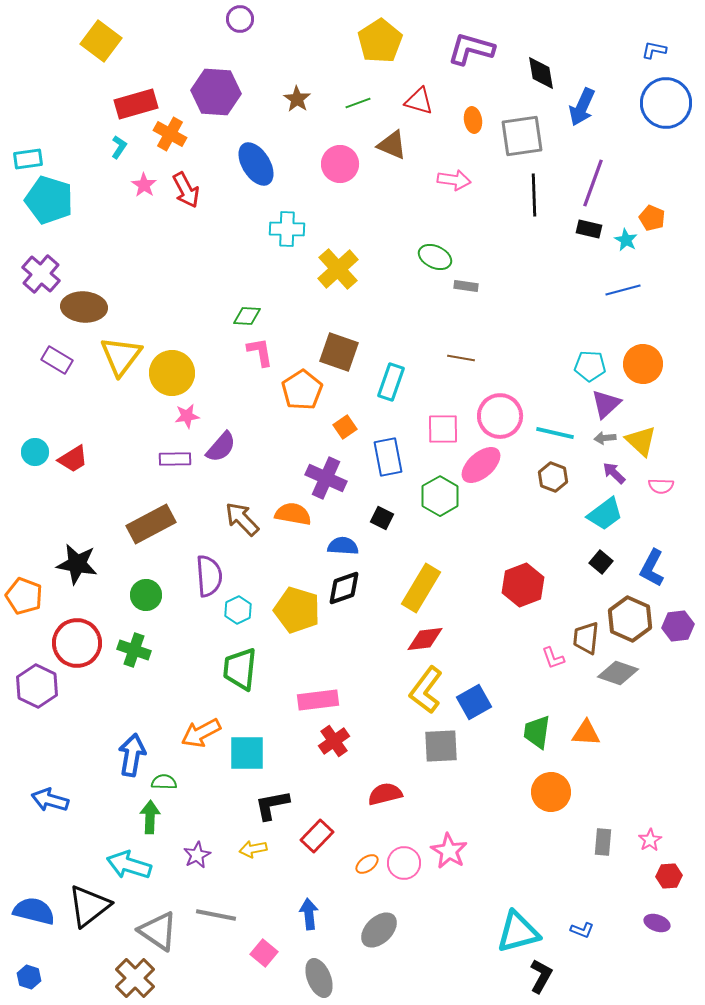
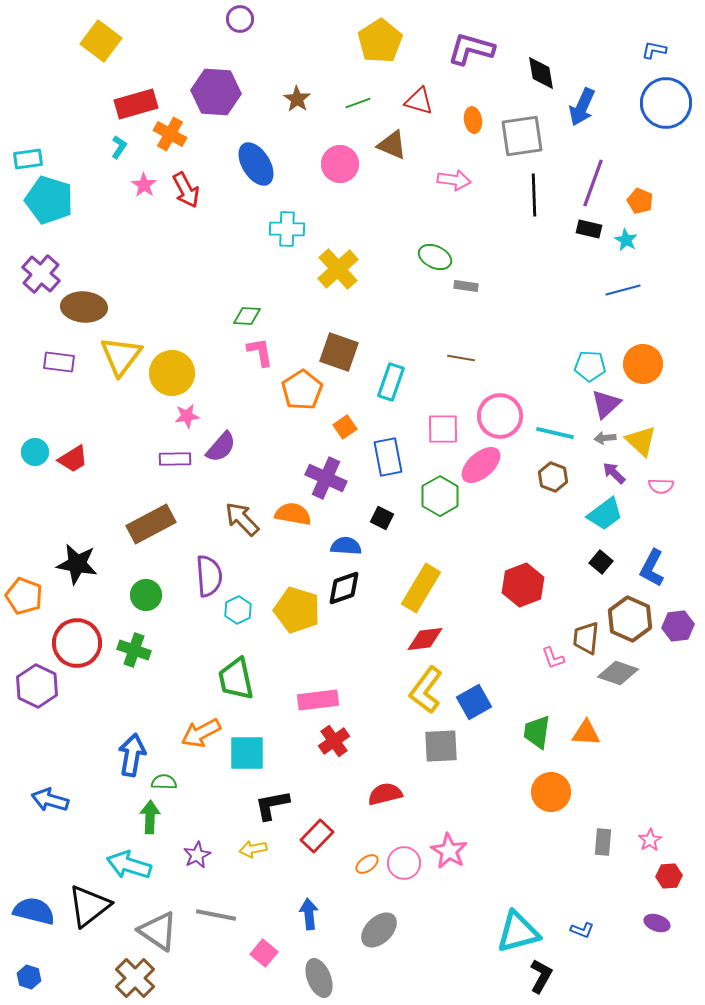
orange pentagon at (652, 218): moved 12 px left, 17 px up
purple rectangle at (57, 360): moved 2 px right, 2 px down; rotated 24 degrees counterclockwise
blue semicircle at (343, 546): moved 3 px right
green trapezoid at (240, 669): moved 4 px left, 10 px down; rotated 18 degrees counterclockwise
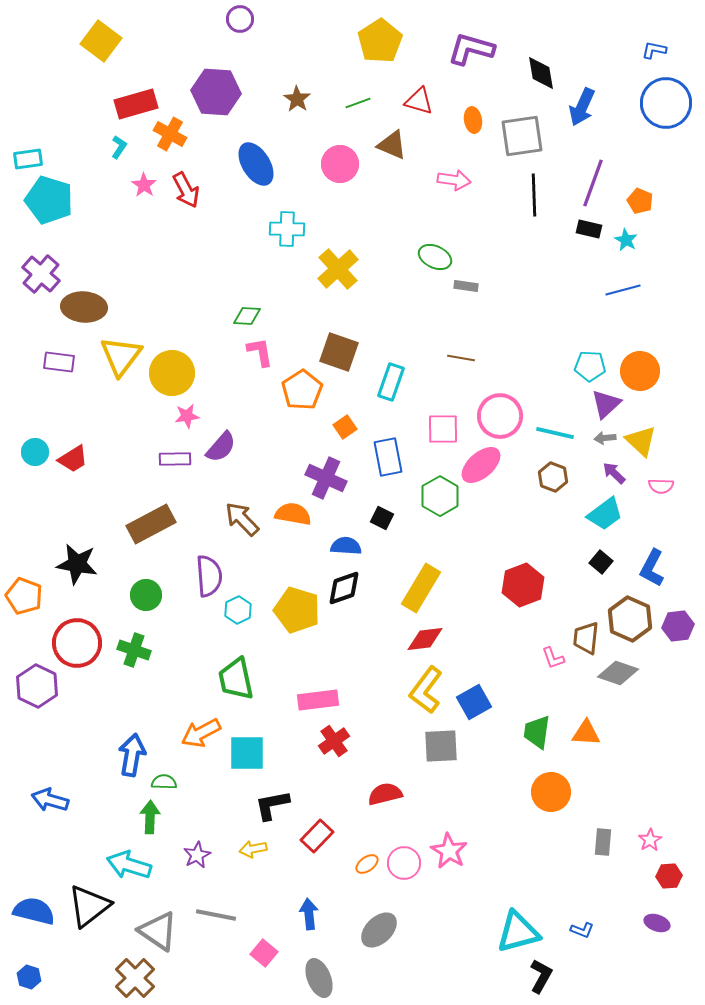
orange circle at (643, 364): moved 3 px left, 7 px down
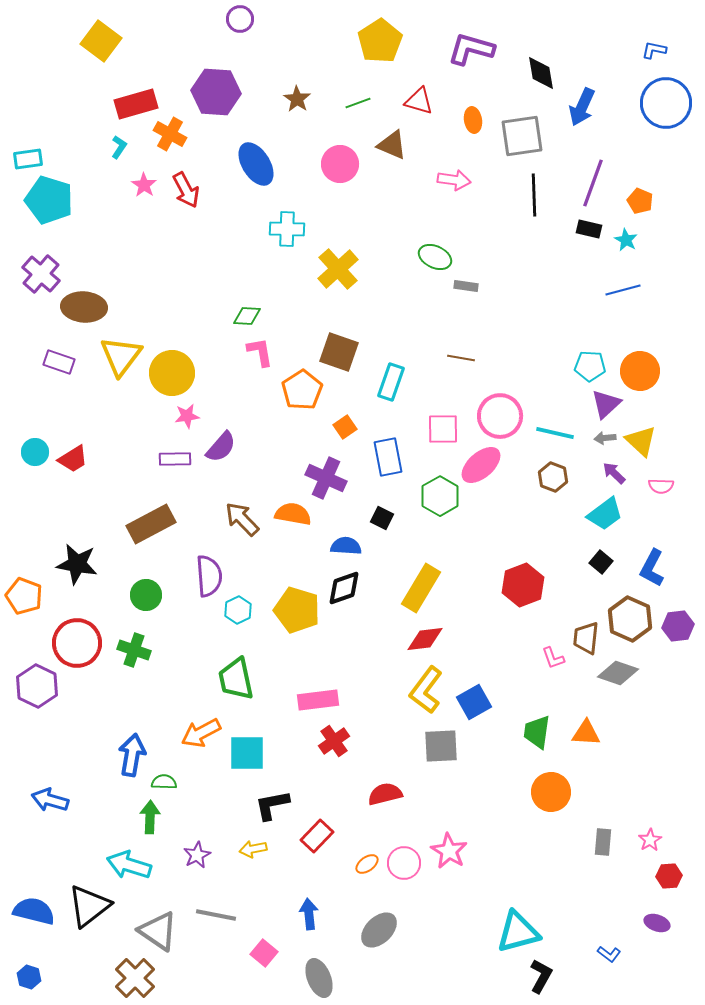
purple rectangle at (59, 362): rotated 12 degrees clockwise
blue L-shape at (582, 930): moved 27 px right, 24 px down; rotated 15 degrees clockwise
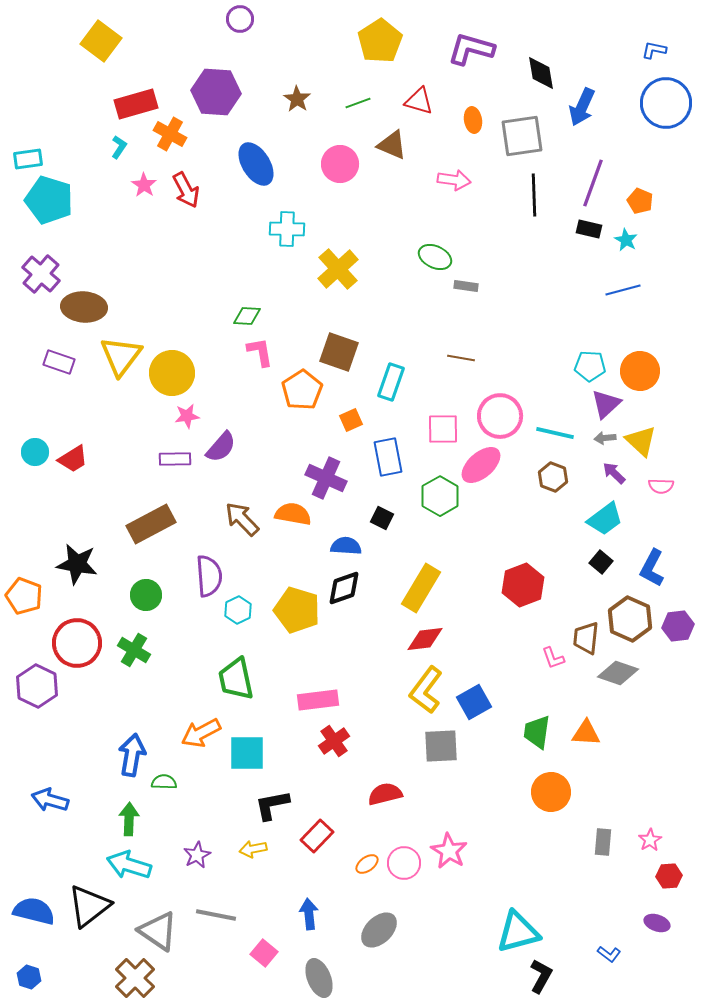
orange square at (345, 427): moved 6 px right, 7 px up; rotated 10 degrees clockwise
cyan trapezoid at (605, 514): moved 5 px down
green cross at (134, 650): rotated 12 degrees clockwise
green arrow at (150, 817): moved 21 px left, 2 px down
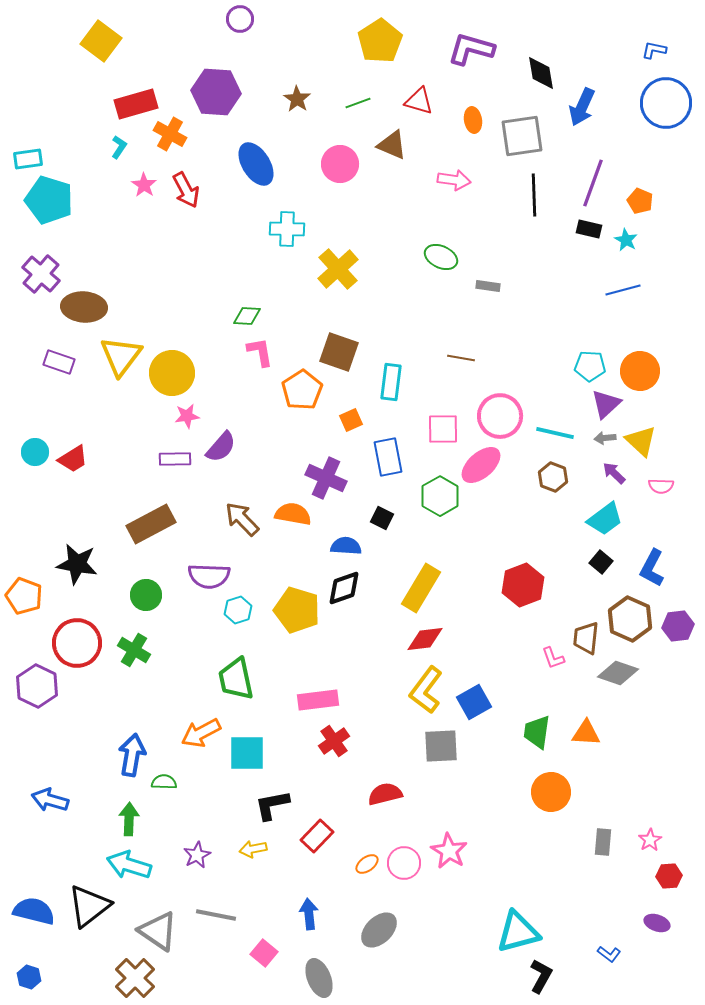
green ellipse at (435, 257): moved 6 px right
gray rectangle at (466, 286): moved 22 px right
cyan rectangle at (391, 382): rotated 12 degrees counterclockwise
purple semicircle at (209, 576): rotated 96 degrees clockwise
cyan hexagon at (238, 610): rotated 8 degrees clockwise
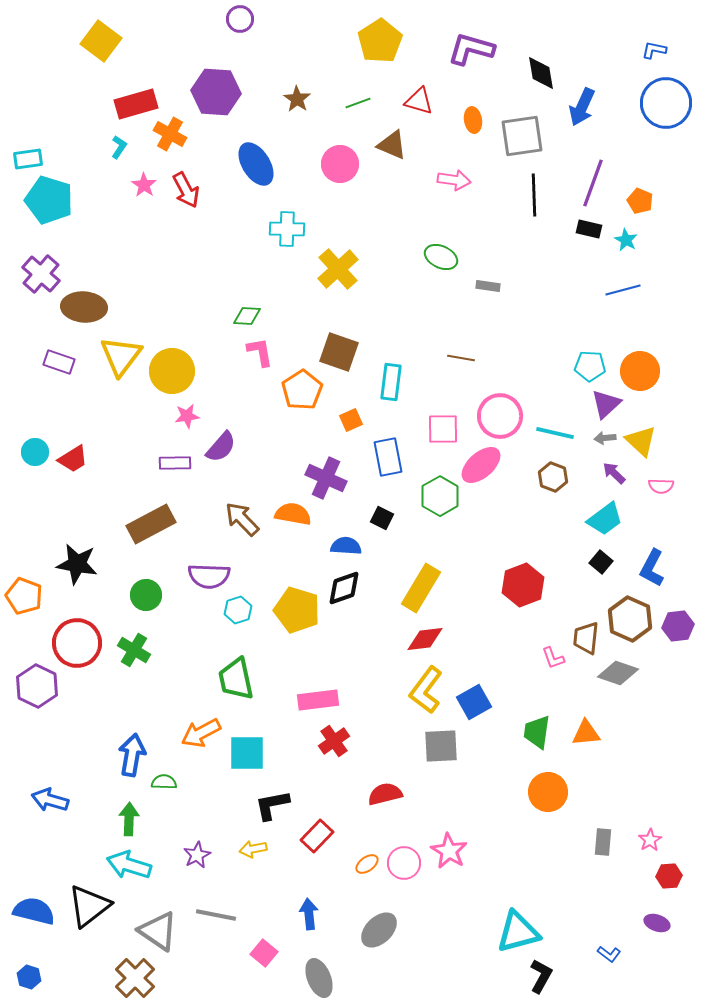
yellow circle at (172, 373): moved 2 px up
purple rectangle at (175, 459): moved 4 px down
orange triangle at (586, 733): rotated 8 degrees counterclockwise
orange circle at (551, 792): moved 3 px left
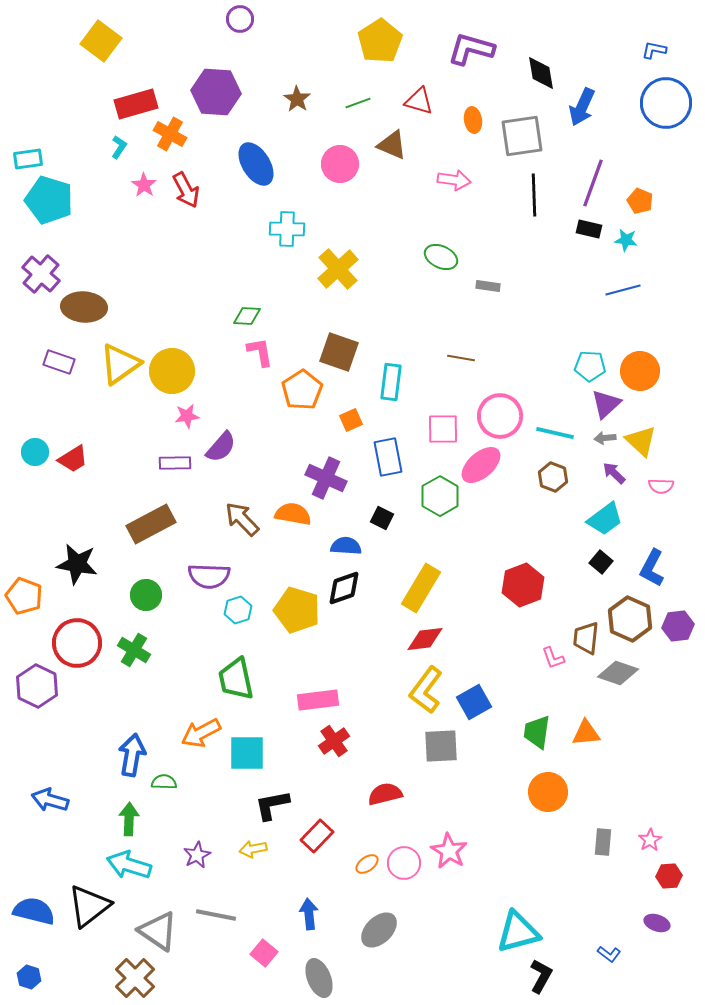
cyan star at (626, 240): rotated 20 degrees counterclockwise
yellow triangle at (121, 356): moved 1 px left, 8 px down; rotated 18 degrees clockwise
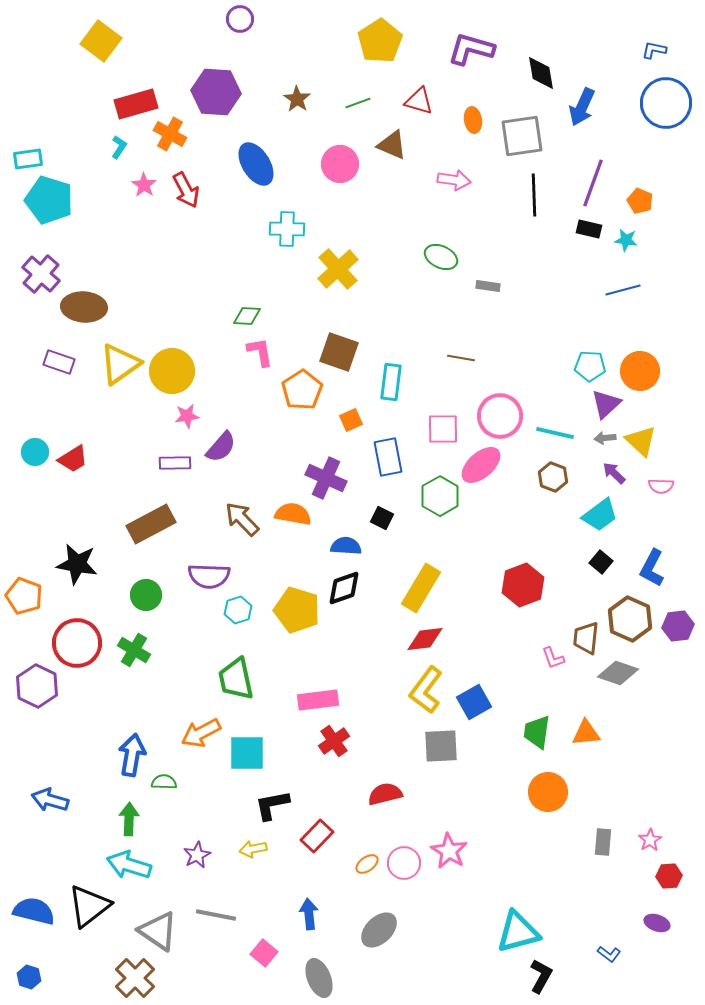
cyan trapezoid at (605, 519): moved 5 px left, 4 px up
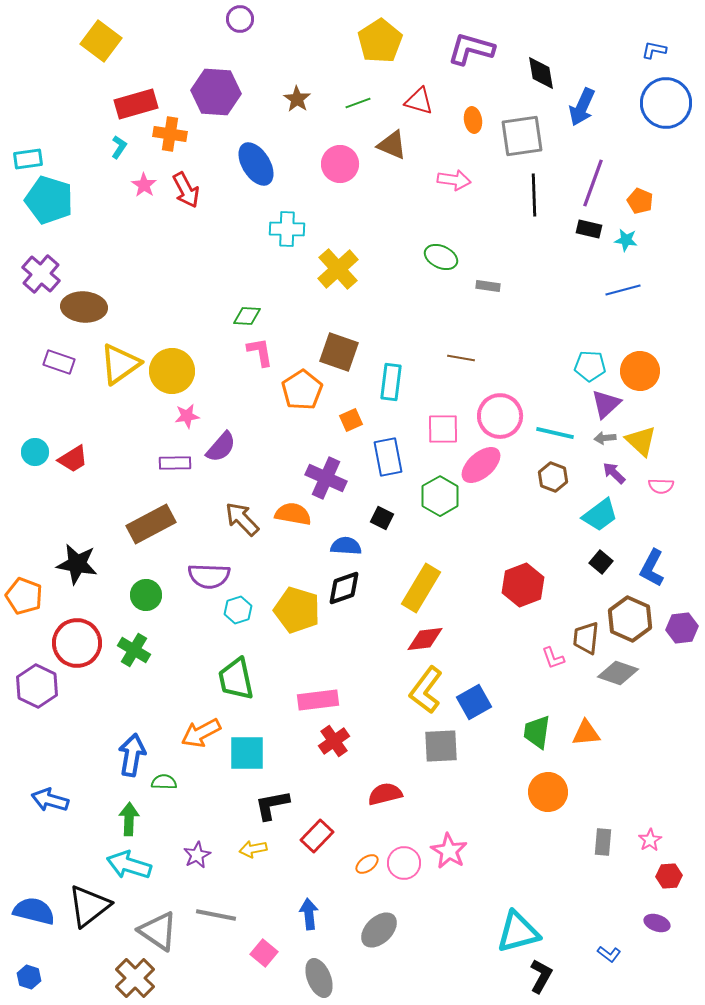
orange cross at (170, 134): rotated 20 degrees counterclockwise
purple hexagon at (678, 626): moved 4 px right, 2 px down
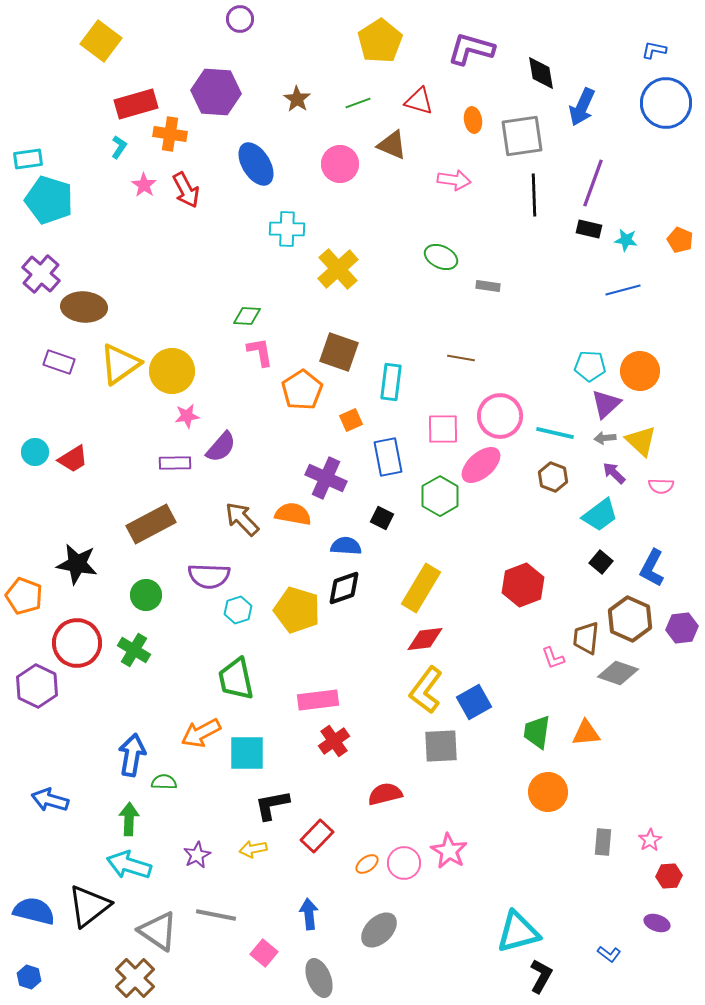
orange pentagon at (640, 201): moved 40 px right, 39 px down
